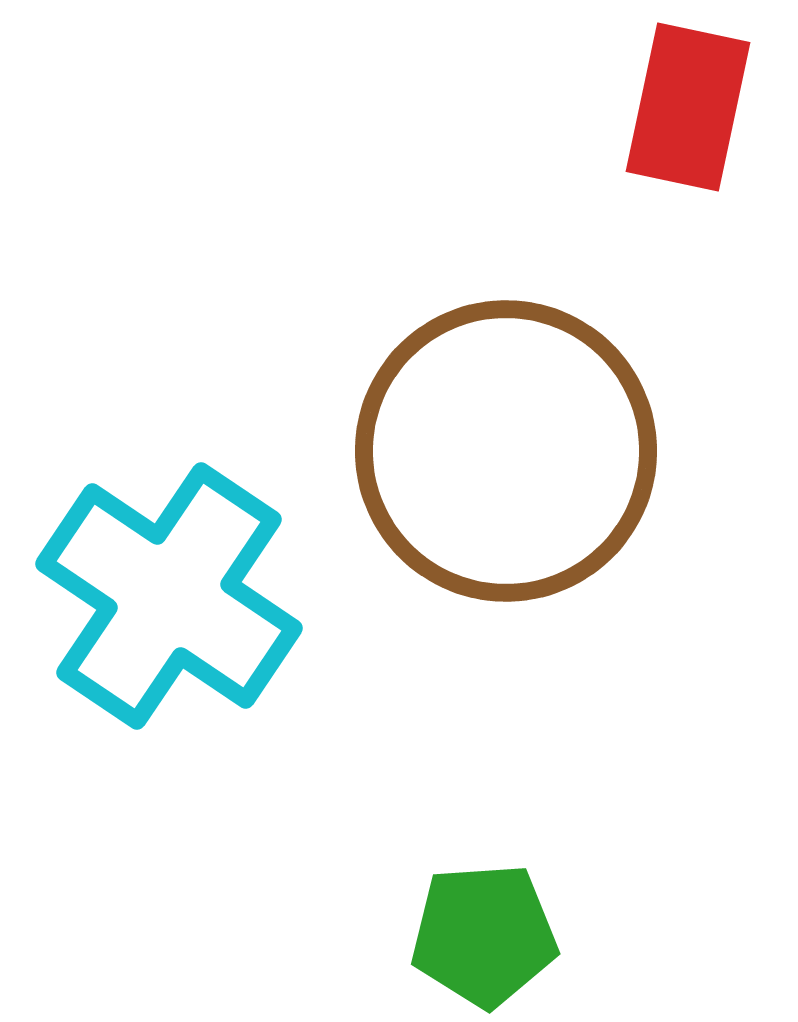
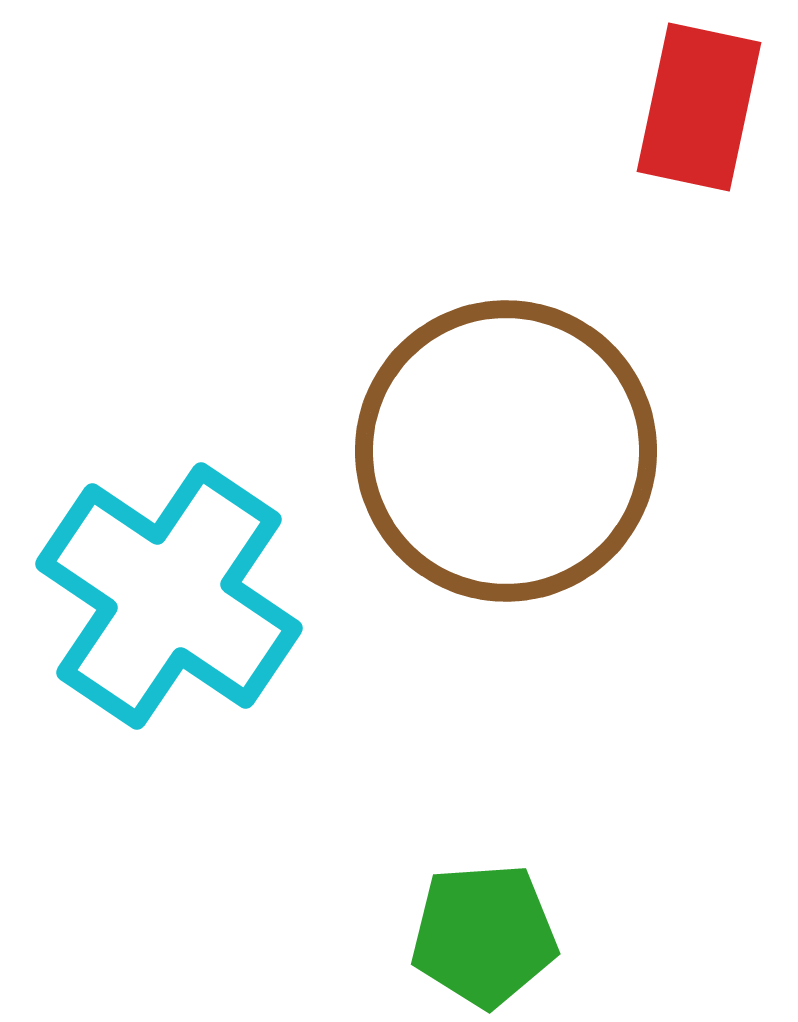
red rectangle: moved 11 px right
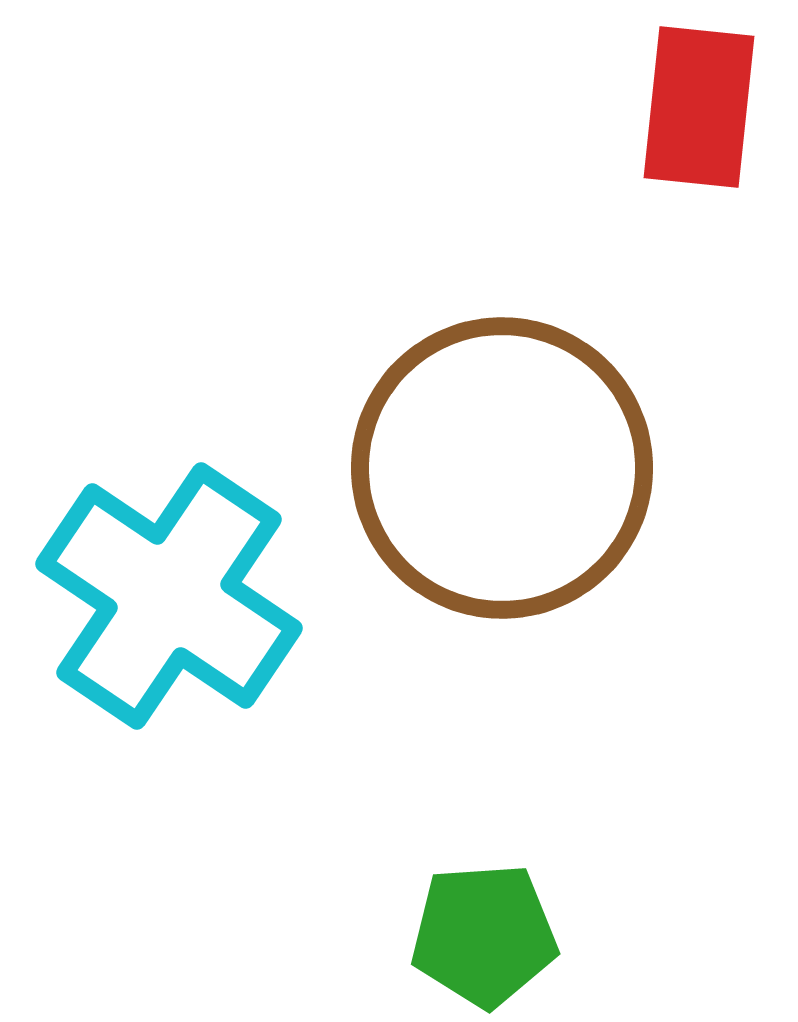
red rectangle: rotated 6 degrees counterclockwise
brown circle: moved 4 px left, 17 px down
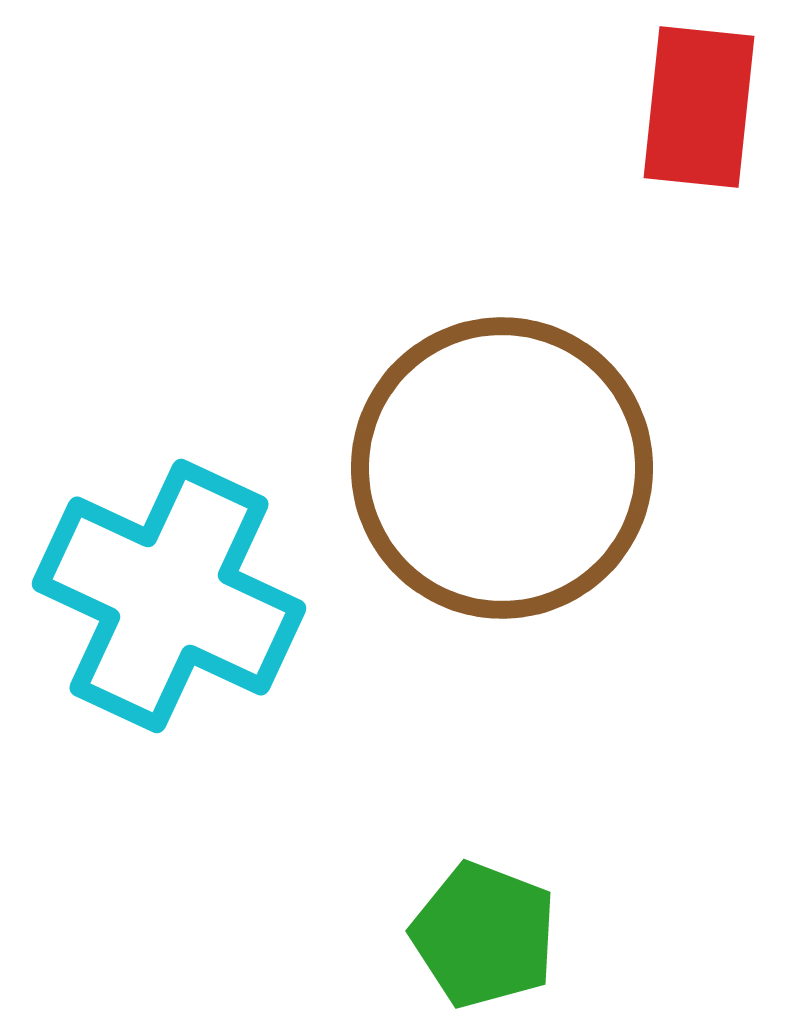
cyan cross: rotated 9 degrees counterclockwise
green pentagon: rotated 25 degrees clockwise
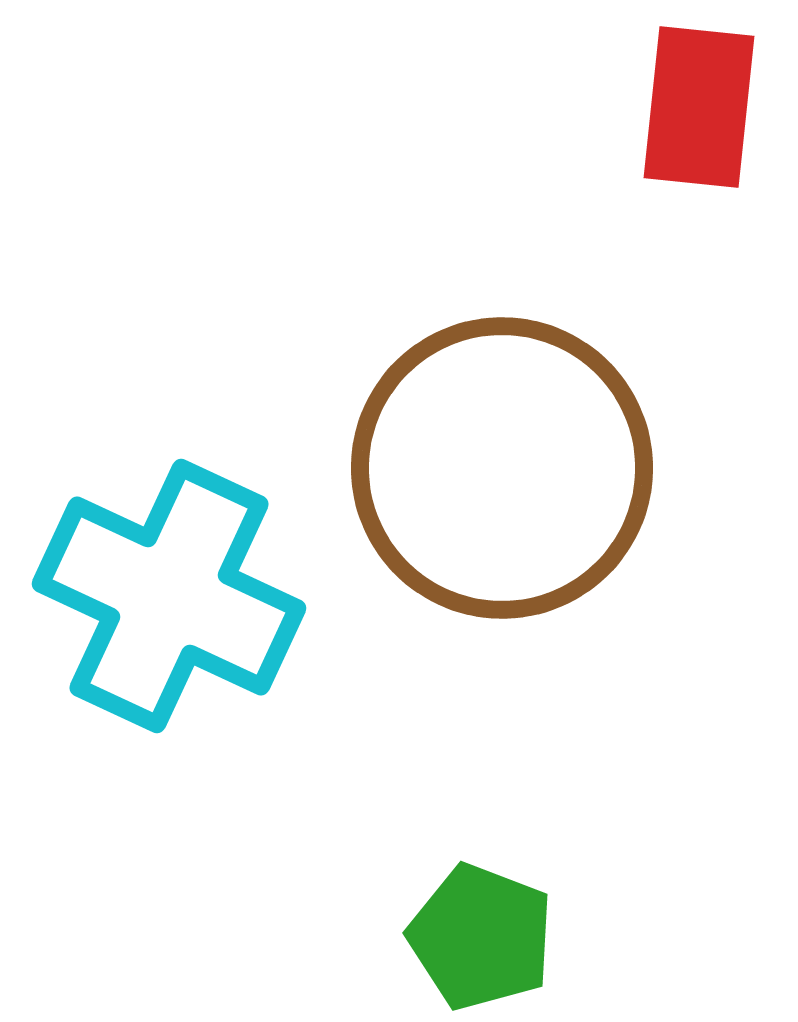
green pentagon: moved 3 px left, 2 px down
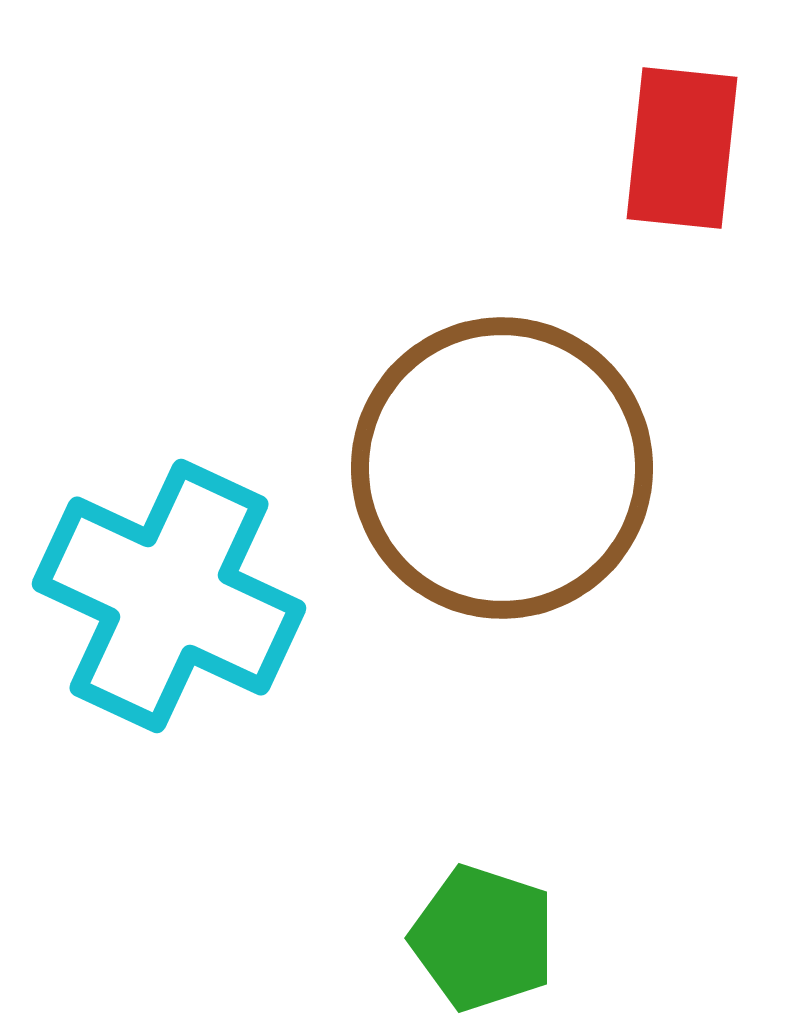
red rectangle: moved 17 px left, 41 px down
green pentagon: moved 2 px right, 1 px down; rotated 3 degrees counterclockwise
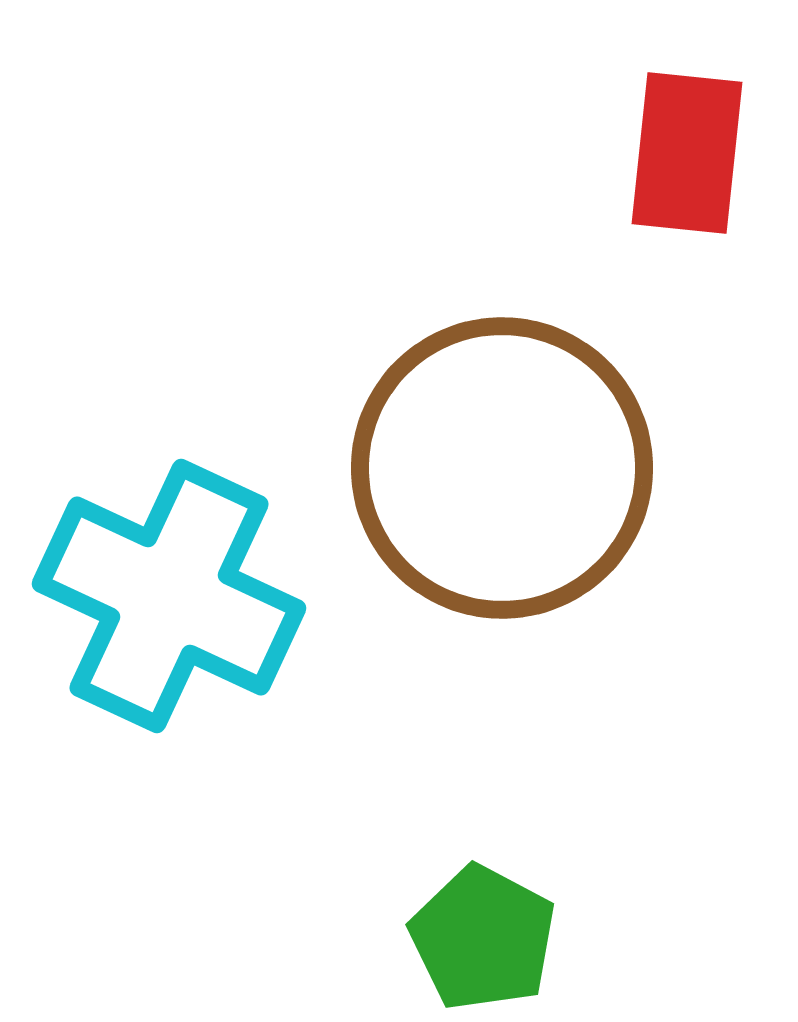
red rectangle: moved 5 px right, 5 px down
green pentagon: rotated 10 degrees clockwise
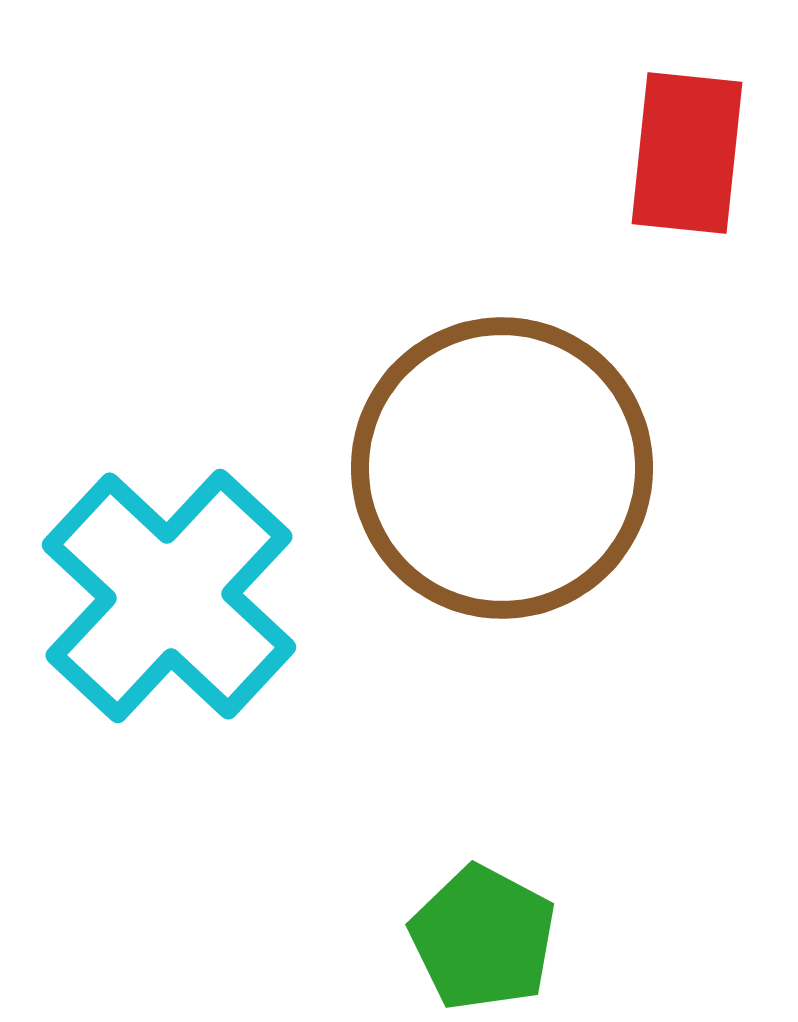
cyan cross: rotated 18 degrees clockwise
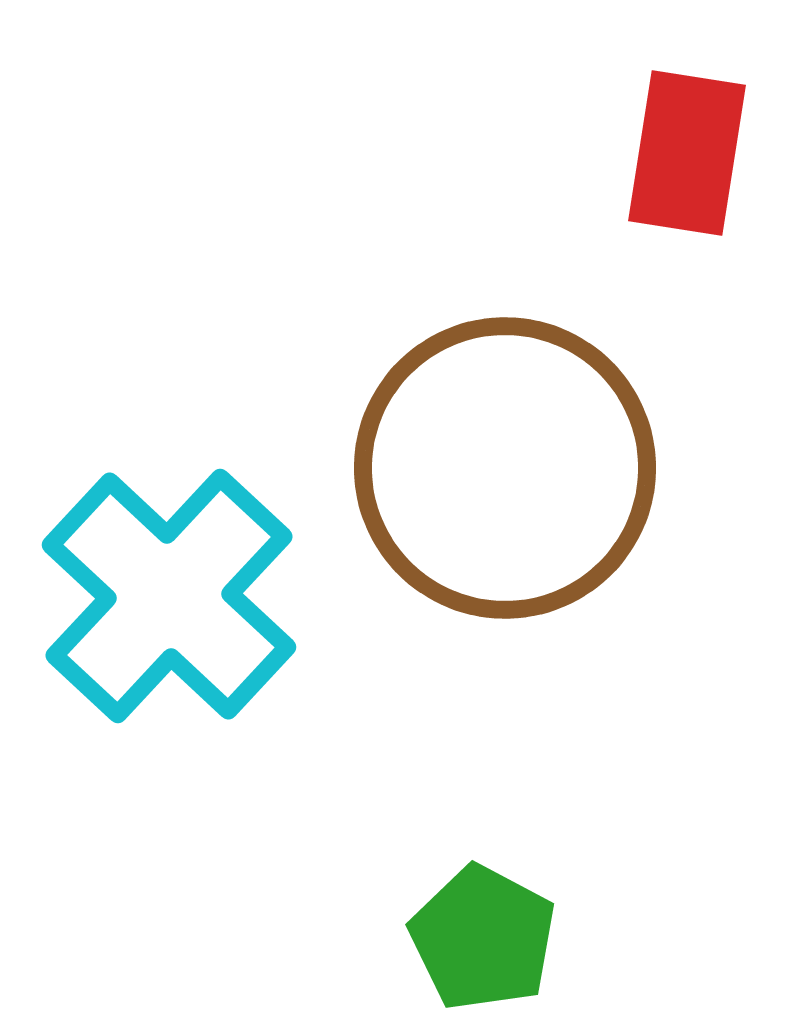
red rectangle: rotated 3 degrees clockwise
brown circle: moved 3 px right
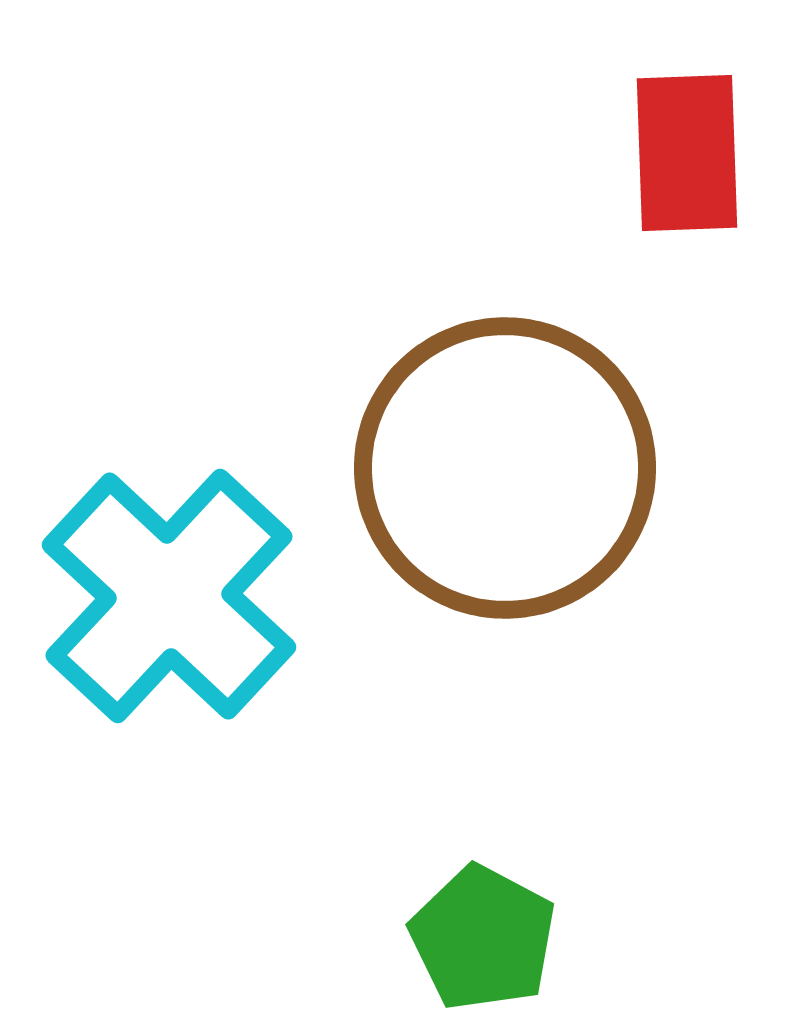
red rectangle: rotated 11 degrees counterclockwise
